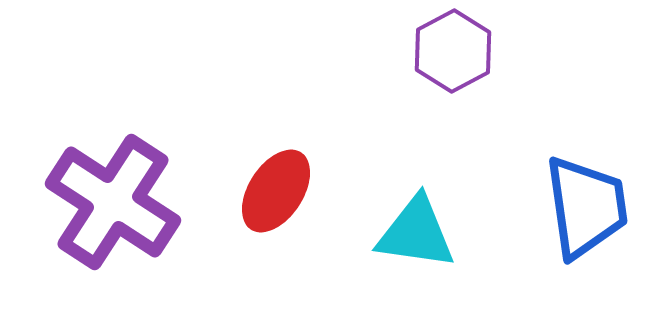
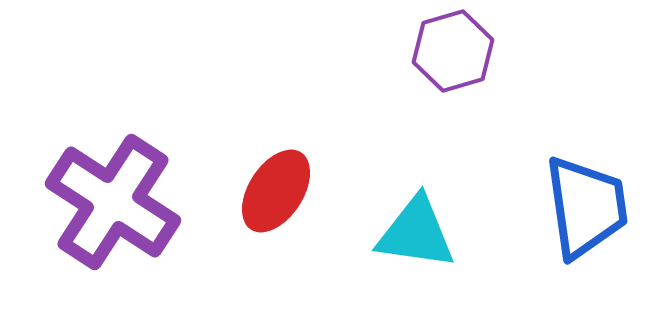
purple hexagon: rotated 12 degrees clockwise
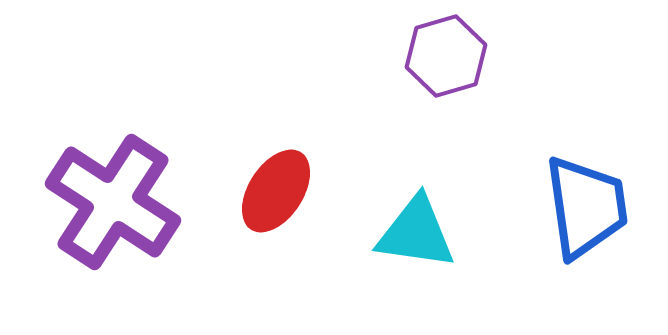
purple hexagon: moved 7 px left, 5 px down
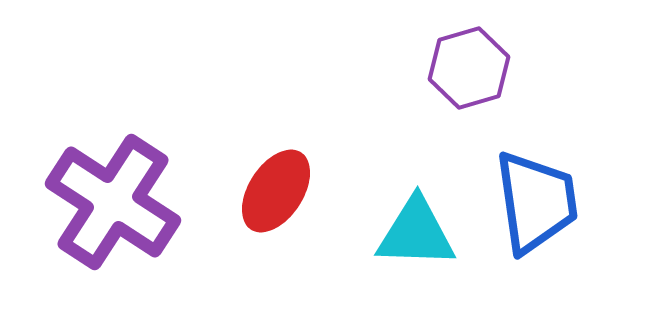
purple hexagon: moved 23 px right, 12 px down
blue trapezoid: moved 50 px left, 5 px up
cyan triangle: rotated 6 degrees counterclockwise
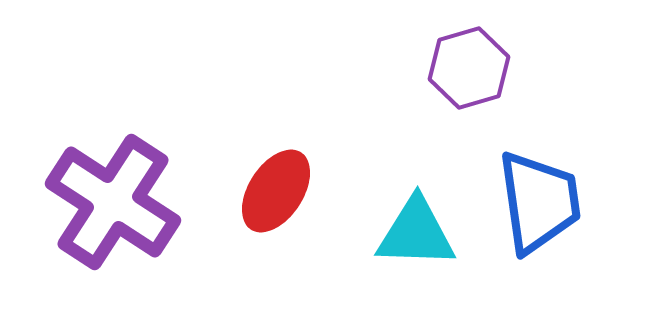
blue trapezoid: moved 3 px right
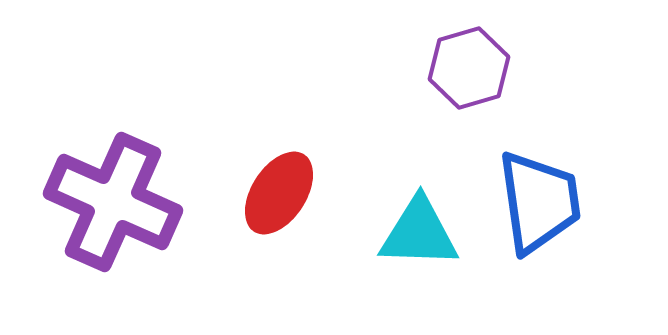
red ellipse: moved 3 px right, 2 px down
purple cross: rotated 9 degrees counterclockwise
cyan triangle: moved 3 px right
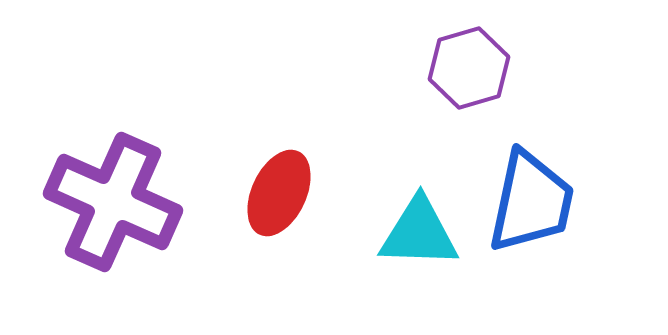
red ellipse: rotated 8 degrees counterclockwise
blue trapezoid: moved 8 px left; rotated 20 degrees clockwise
